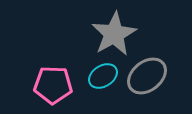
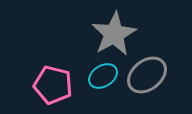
gray ellipse: moved 1 px up
pink pentagon: rotated 12 degrees clockwise
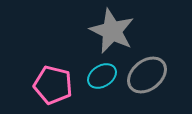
gray star: moved 2 px left, 3 px up; rotated 18 degrees counterclockwise
cyan ellipse: moved 1 px left
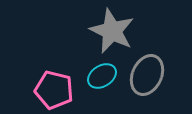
gray ellipse: rotated 27 degrees counterclockwise
pink pentagon: moved 1 px right, 5 px down
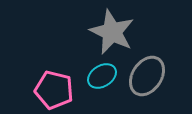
gray star: moved 1 px down
gray ellipse: moved 1 px down; rotated 9 degrees clockwise
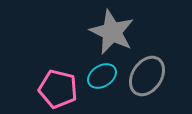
pink pentagon: moved 4 px right, 1 px up
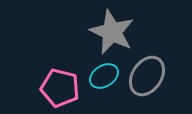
cyan ellipse: moved 2 px right
pink pentagon: moved 2 px right, 1 px up
